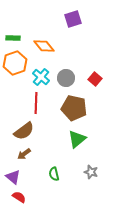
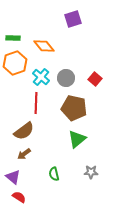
gray star: rotated 16 degrees counterclockwise
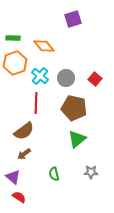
cyan cross: moved 1 px left, 1 px up
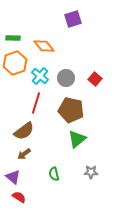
red line: rotated 15 degrees clockwise
brown pentagon: moved 3 px left, 2 px down
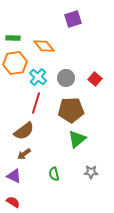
orange hexagon: rotated 10 degrees clockwise
cyan cross: moved 2 px left, 1 px down
brown pentagon: rotated 15 degrees counterclockwise
purple triangle: moved 1 px right, 1 px up; rotated 14 degrees counterclockwise
red semicircle: moved 6 px left, 5 px down
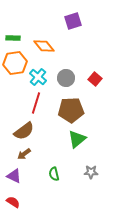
purple square: moved 2 px down
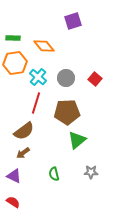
brown pentagon: moved 4 px left, 2 px down
green triangle: moved 1 px down
brown arrow: moved 1 px left, 1 px up
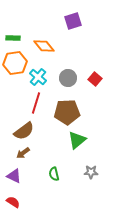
gray circle: moved 2 px right
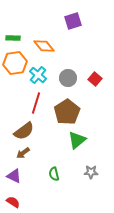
cyan cross: moved 2 px up
brown pentagon: rotated 30 degrees counterclockwise
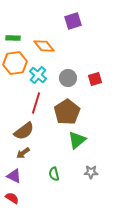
red square: rotated 32 degrees clockwise
red semicircle: moved 1 px left, 4 px up
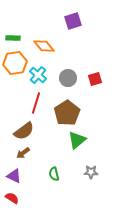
brown pentagon: moved 1 px down
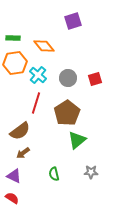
brown semicircle: moved 4 px left
